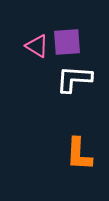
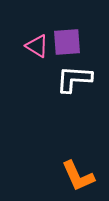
orange L-shape: moved 1 px left, 22 px down; rotated 27 degrees counterclockwise
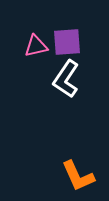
pink triangle: moved 1 px left; rotated 45 degrees counterclockwise
white L-shape: moved 8 px left; rotated 60 degrees counterclockwise
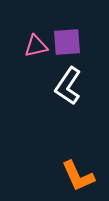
white L-shape: moved 2 px right, 7 px down
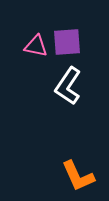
pink triangle: rotated 25 degrees clockwise
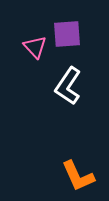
purple square: moved 8 px up
pink triangle: moved 1 px left, 1 px down; rotated 35 degrees clockwise
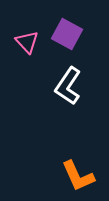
purple square: rotated 32 degrees clockwise
pink triangle: moved 8 px left, 5 px up
